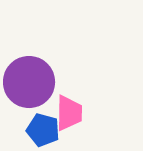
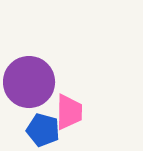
pink trapezoid: moved 1 px up
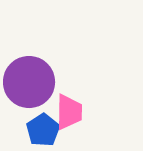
blue pentagon: rotated 24 degrees clockwise
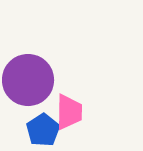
purple circle: moved 1 px left, 2 px up
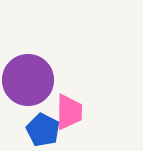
blue pentagon: rotated 12 degrees counterclockwise
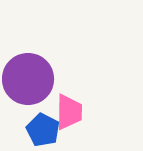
purple circle: moved 1 px up
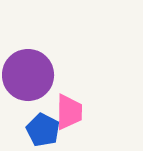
purple circle: moved 4 px up
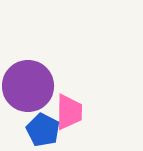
purple circle: moved 11 px down
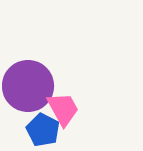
pink trapezoid: moved 6 px left, 3 px up; rotated 30 degrees counterclockwise
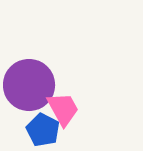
purple circle: moved 1 px right, 1 px up
